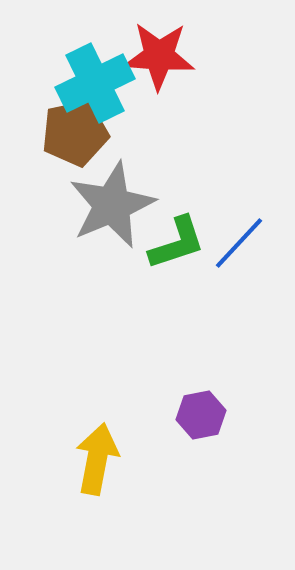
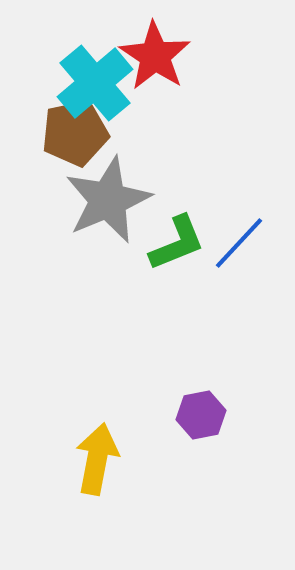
red star: moved 4 px left; rotated 30 degrees clockwise
cyan cross: rotated 14 degrees counterclockwise
gray star: moved 4 px left, 5 px up
green L-shape: rotated 4 degrees counterclockwise
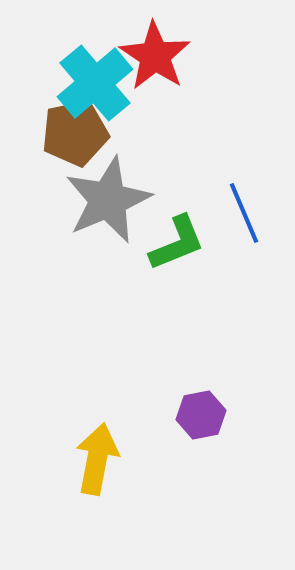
blue line: moved 5 px right, 30 px up; rotated 66 degrees counterclockwise
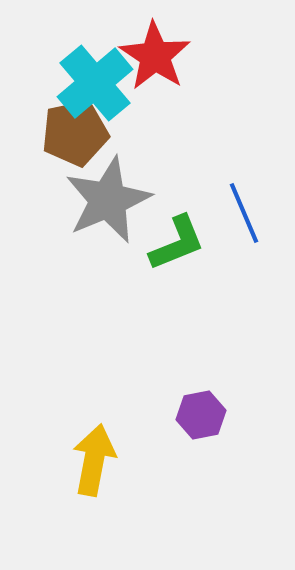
yellow arrow: moved 3 px left, 1 px down
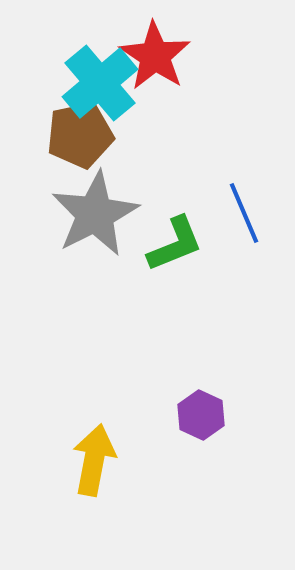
cyan cross: moved 5 px right
brown pentagon: moved 5 px right, 2 px down
gray star: moved 13 px left, 14 px down; rotated 4 degrees counterclockwise
green L-shape: moved 2 px left, 1 px down
purple hexagon: rotated 24 degrees counterclockwise
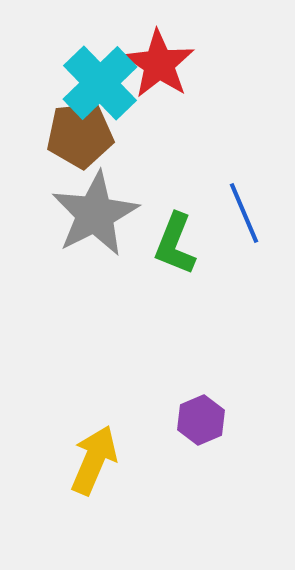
red star: moved 4 px right, 8 px down
cyan cross: rotated 4 degrees counterclockwise
brown pentagon: rotated 6 degrees clockwise
green L-shape: rotated 134 degrees clockwise
purple hexagon: moved 5 px down; rotated 12 degrees clockwise
yellow arrow: rotated 12 degrees clockwise
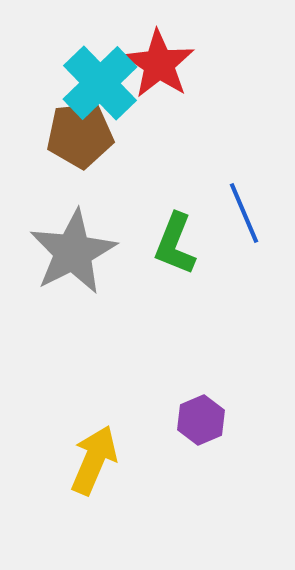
gray star: moved 22 px left, 38 px down
